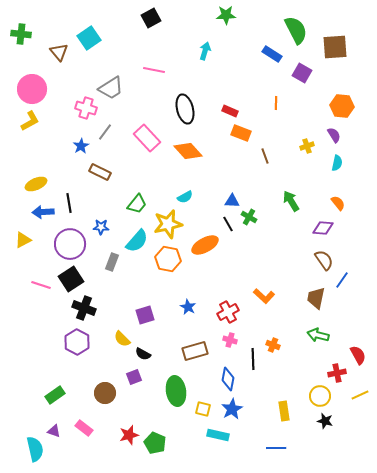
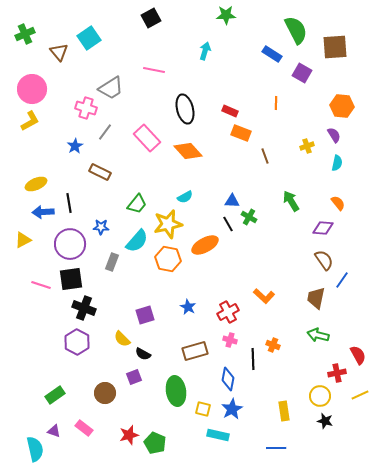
green cross at (21, 34): moved 4 px right; rotated 30 degrees counterclockwise
blue star at (81, 146): moved 6 px left
black square at (71, 279): rotated 25 degrees clockwise
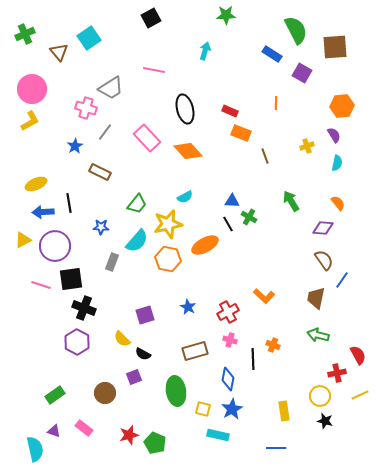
orange hexagon at (342, 106): rotated 10 degrees counterclockwise
purple circle at (70, 244): moved 15 px left, 2 px down
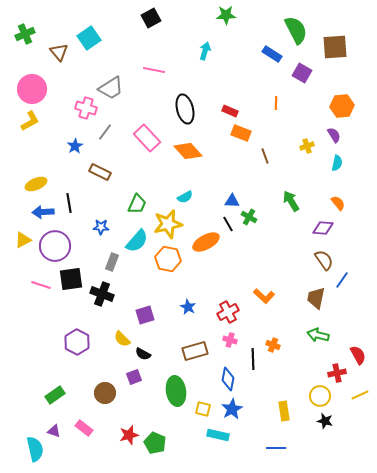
green trapezoid at (137, 204): rotated 15 degrees counterclockwise
orange ellipse at (205, 245): moved 1 px right, 3 px up
black cross at (84, 308): moved 18 px right, 14 px up
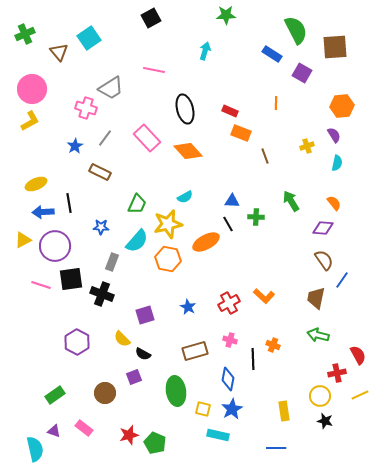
gray line at (105, 132): moved 6 px down
orange semicircle at (338, 203): moved 4 px left
green cross at (249, 217): moved 7 px right; rotated 28 degrees counterclockwise
red cross at (228, 312): moved 1 px right, 9 px up
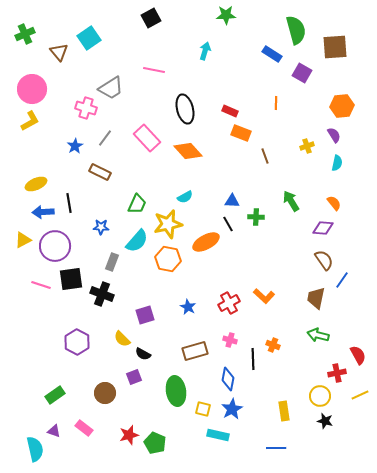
green semicircle at (296, 30): rotated 12 degrees clockwise
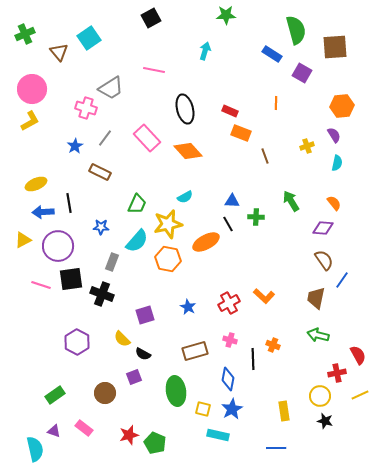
purple circle at (55, 246): moved 3 px right
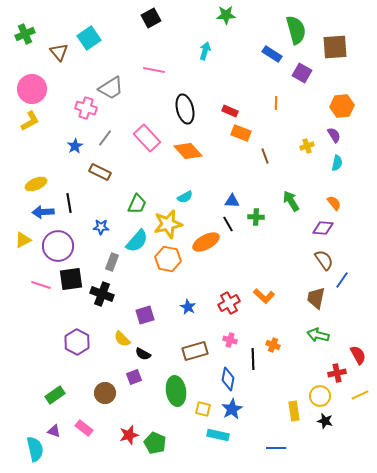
yellow rectangle at (284, 411): moved 10 px right
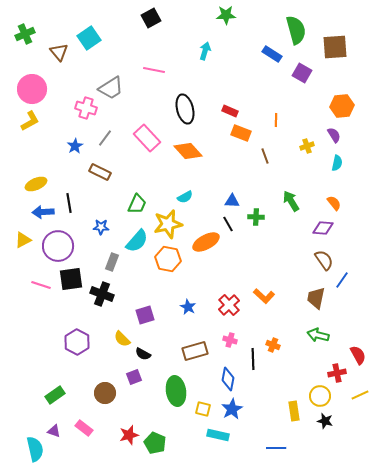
orange line at (276, 103): moved 17 px down
red cross at (229, 303): moved 2 px down; rotated 15 degrees counterclockwise
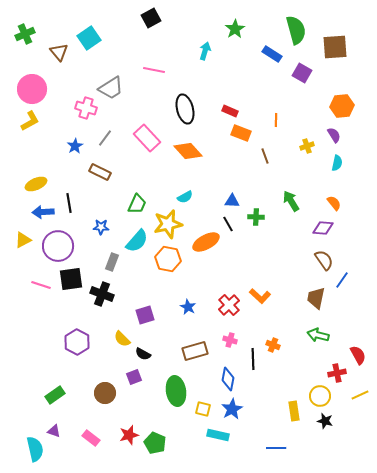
green star at (226, 15): moved 9 px right, 14 px down; rotated 30 degrees counterclockwise
orange L-shape at (264, 296): moved 4 px left
pink rectangle at (84, 428): moved 7 px right, 10 px down
